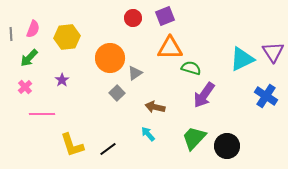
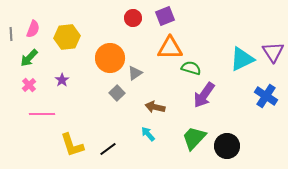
pink cross: moved 4 px right, 2 px up
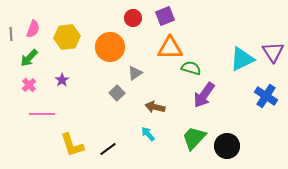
orange circle: moved 11 px up
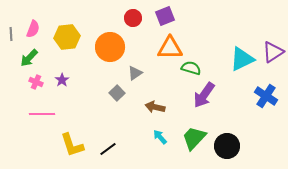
purple triangle: rotated 30 degrees clockwise
pink cross: moved 7 px right, 3 px up; rotated 24 degrees counterclockwise
cyan arrow: moved 12 px right, 3 px down
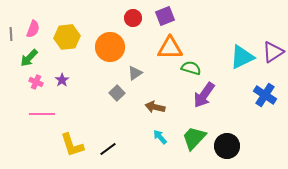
cyan triangle: moved 2 px up
blue cross: moved 1 px left, 1 px up
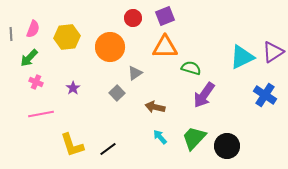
orange triangle: moved 5 px left, 1 px up
purple star: moved 11 px right, 8 px down
pink line: moved 1 px left; rotated 10 degrees counterclockwise
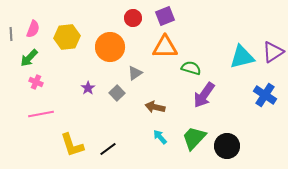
cyan triangle: rotated 12 degrees clockwise
purple star: moved 15 px right
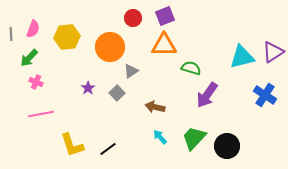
orange triangle: moved 1 px left, 2 px up
gray triangle: moved 4 px left, 2 px up
purple arrow: moved 3 px right
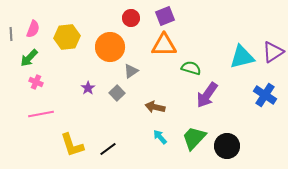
red circle: moved 2 px left
